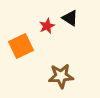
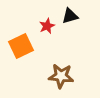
black triangle: moved 2 px up; rotated 48 degrees counterclockwise
brown star: rotated 10 degrees clockwise
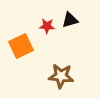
black triangle: moved 4 px down
red star: rotated 28 degrees clockwise
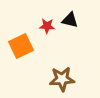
black triangle: rotated 30 degrees clockwise
brown star: moved 1 px right, 3 px down; rotated 10 degrees counterclockwise
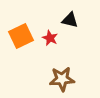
red star: moved 3 px right, 12 px down; rotated 21 degrees clockwise
orange square: moved 10 px up
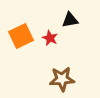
black triangle: rotated 24 degrees counterclockwise
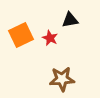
orange square: moved 1 px up
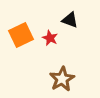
black triangle: rotated 30 degrees clockwise
brown star: rotated 25 degrees counterclockwise
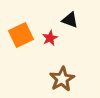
red star: rotated 21 degrees clockwise
